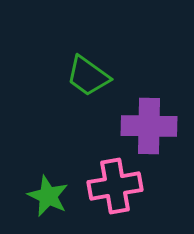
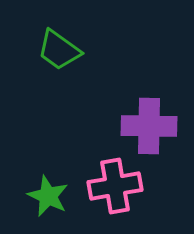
green trapezoid: moved 29 px left, 26 px up
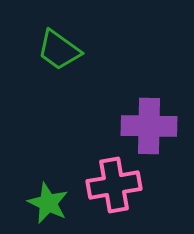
pink cross: moved 1 px left, 1 px up
green star: moved 7 px down
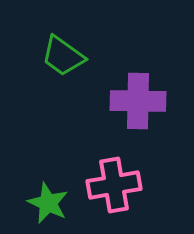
green trapezoid: moved 4 px right, 6 px down
purple cross: moved 11 px left, 25 px up
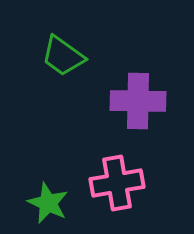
pink cross: moved 3 px right, 2 px up
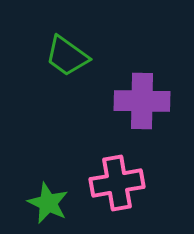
green trapezoid: moved 4 px right
purple cross: moved 4 px right
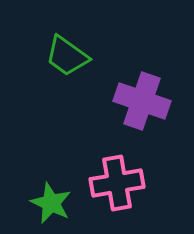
purple cross: rotated 18 degrees clockwise
green star: moved 3 px right
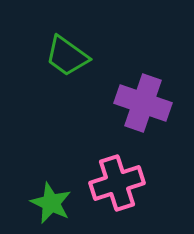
purple cross: moved 1 px right, 2 px down
pink cross: rotated 8 degrees counterclockwise
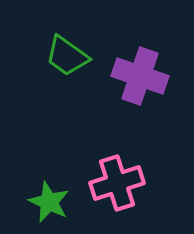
purple cross: moved 3 px left, 27 px up
green star: moved 2 px left, 1 px up
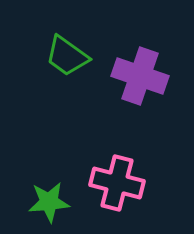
pink cross: rotated 32 degrees clockwise
green star: rotated 30 degrees counterclockwise
